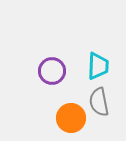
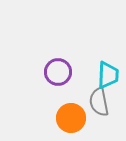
cyan trapezoid: moved 10 px right, 9 px down
purple circle: moved 6 px right, 1 px down
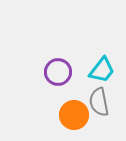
cyan trapezoid: moved 6 px left, 5 px up; rotated 36 degrees clockwise
orange circle: moved 3 px right, 3 px up
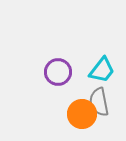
orange circle: moved 8 px right, 1 px up
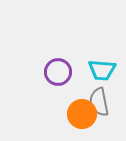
cyan trapezoid: rotated 56 degrees clockwise
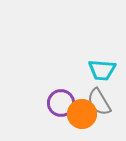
purple circle: moved 3 px right, 31 px down
gray semicircle: rotated 20 degrees counterclockwise
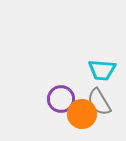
purple circle: moved 4 px up
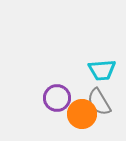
cyan trapezoid: rotated 8 degrees counterclockwise
purple circle: moved 4 px left, 1 px up
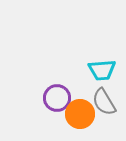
gray semicircle: moved 5 px right
orange circle: moved 2 px left
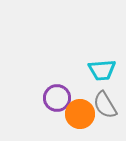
gray semicircle: moved 1 px right, 3 px down
